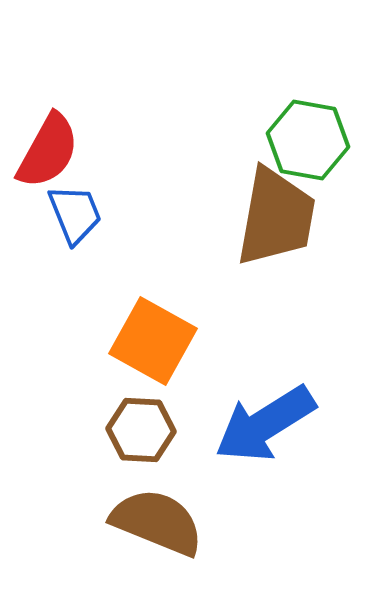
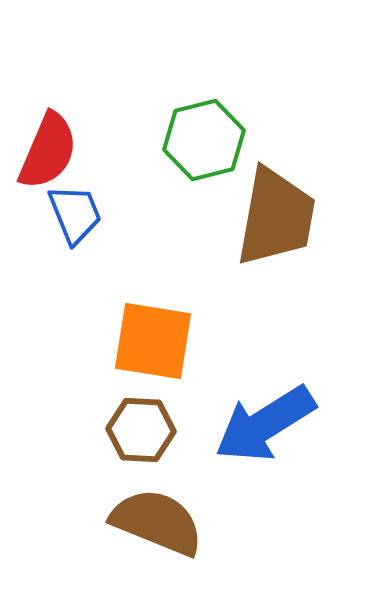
green hexagon: moved 104 px left; rotated 24 degrees counterclockwise
red semicircle: rotated 6 degrees counterclockwise
orange square: rotated 20 degrees counterclockwise
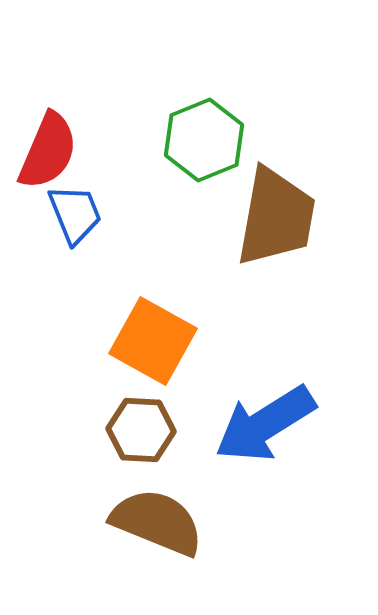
green hexagon: rotated 8 degrees counterclockwise
orange square: rotated 20 degrees clockwise
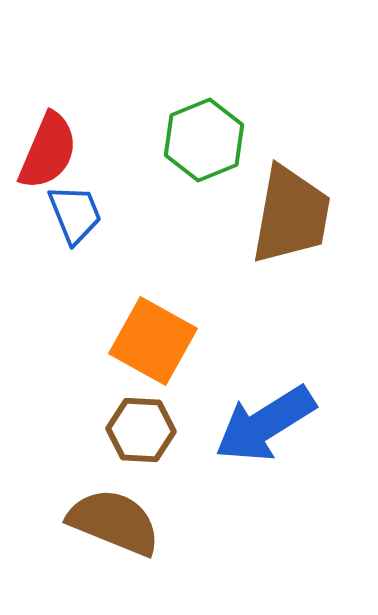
brown trapezoid: moved 15 px right, 2 px up
brown semicircle: moved 43 px left
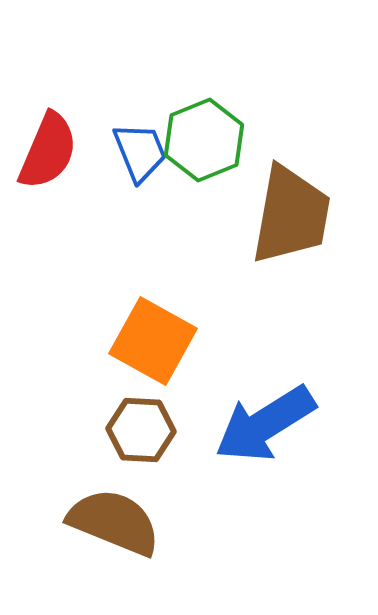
blue trapezoid: moved 65 px right, 62 px up
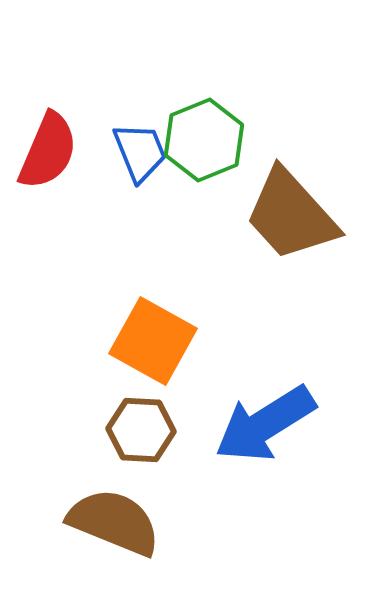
brown trapezoid: rotated 128 degrees clockwise
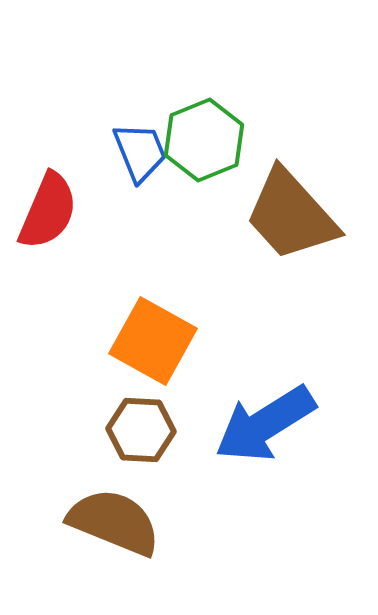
red semicircle: moved 60 px down
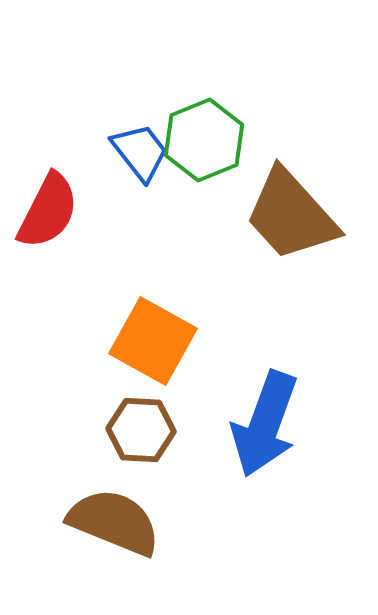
blue trapezoid: rotated 16 degrees counterclockwise
red semicircle: rotated 4 degrees clockwise
blue arrow: rotated 38 degrees counterclockwise
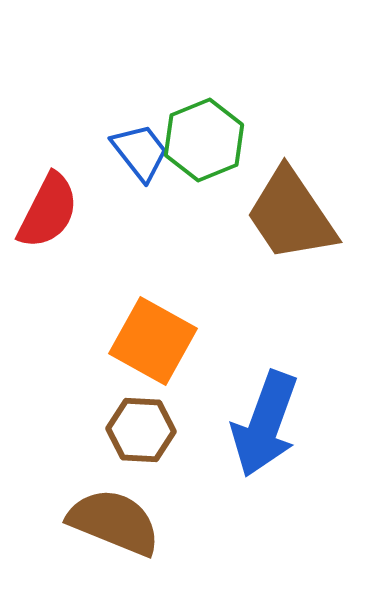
brown trapezoid: rotated 8 degrees clockwise
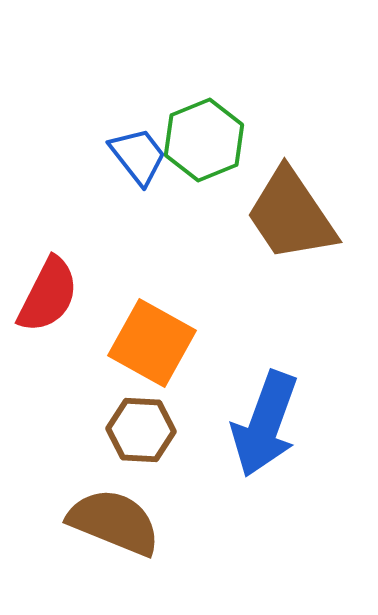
blue trapezoid: moved 2 px left, 4 px down
red semicircle: moved 84 px down
orange square: moved 1 px left, 2 px down
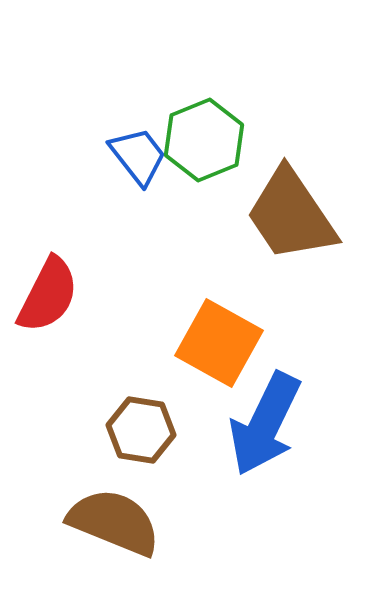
orange square: moved 67 px right
blue arrow: rotated 6 degrees clockwise
brown hexagon: rotated 6 degrees clockwise
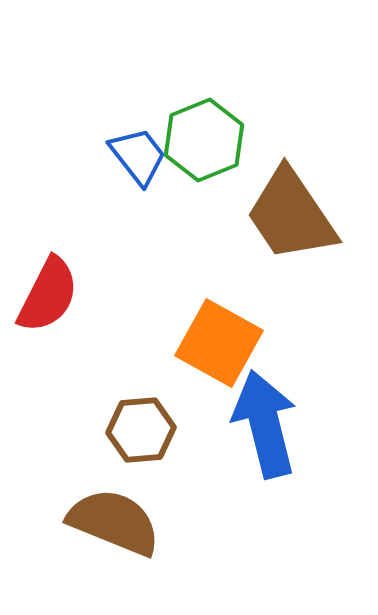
blue arrow: rotated 140 degrees clockwise
brown hexagon: rotated 14 degrees counterclockwise
